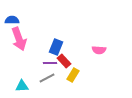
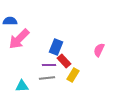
blue semicircle: moved 2 px left, 1 px down
pink arrow: rotated 65 degrees clockwise
pink semicircle: rotated 112 degrees clockwise
purple line: moved 1 px left, 2 px down
gray line: rotated 21 degrees clockwise
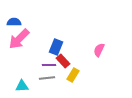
blue semicircle: moved 4 px right, 1 px down
red rectangle: moved 1 px left
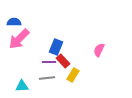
purple line: moved 3 px up
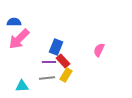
yellow rectangle: moved 7 px left
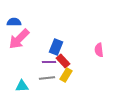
pink semicircle: rotated 32 degrees counterclockwise
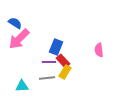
blue semicircle: moved 1 px right, 1 px down; rotated 32 degrees clockwise
yellow rectangle: moved 1 px left, 3 px up
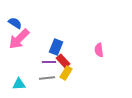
yellow rectangle: moved 1 px right, 1 px down
cyan triangle: moved 3 px left, 2 px up
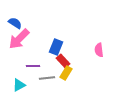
purple line: moved 16 px left, 4 px down
cyan triangle: moved 1 px down; rotated 24 degrees counterclockwise
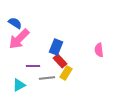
red rectangle: moved 3 px left
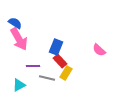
pink arrow: rotated 75 degrees counterclockwise
pink semicircle: rotated 40 degrees counterclockwise
gray line: rotated 21 degrees clockwise
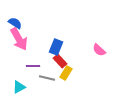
cyan triangle: moved 2 px down
